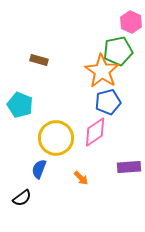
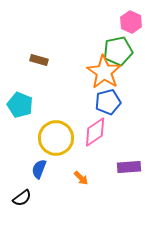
orange star: moved 2 px right, 1 px down
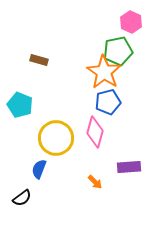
pink diamond: rotated 40 degrees counterclockwise
orange arrow: moved 14 px right, 4 px down
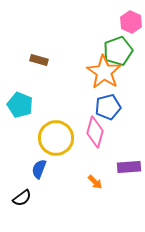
green pentagon: rotated 8 degrees counterclockwise
blue pentagon: moved 5 px down
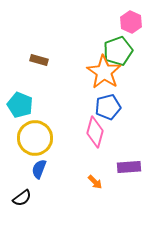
yellow circle: moved 21 px left
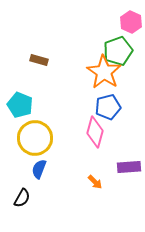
black semicircle: rotated 24 degrees counterclockwise
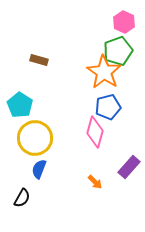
pink hexagon: moved 7 px left
cyan pentagon: rotated 10 degrees clockwise
purple rectangle: rotated 45 degrees counterclockwise
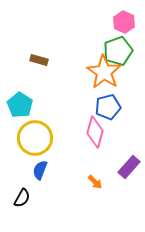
blue semicircle: moved 1 px right, 1 px down
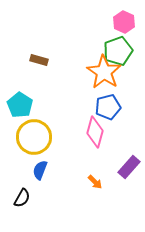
yellow circle: moved 1 px left, 1 px up
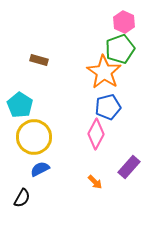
green pentagon: moved 2 px right, 2 px up
pink diamond: moved 1 px right, 2 px down; rotated 12 degrees clockwise
blue semicircle: moved 1 px up; rotated 42 degrees clockwise
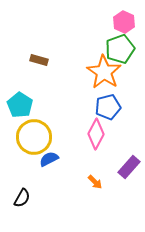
blue semicircle: moved 9 px right, 10 px up
